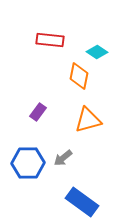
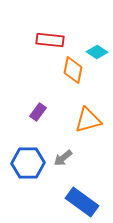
orange diamond: moved 6 px left, 6 px up
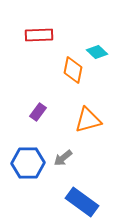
red rectangle: moved 11 px left, 5 px up; rotated 8 degrees counterclockwise
cyan diamond: rotated 10 degrees clockwise
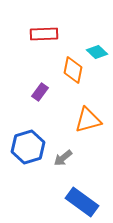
red rectangle: moved 5 px right, 1 px up
purple rectangle: moved 2 px right, 20 px up
blue hexagon: moved 16 px up; rotated 16 degrees counterclockwise
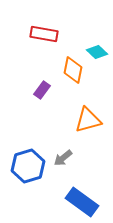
red rectangle: rotated 12 degrees clockwise
purple rectangle: moved 2 px right, 2 px up
blue hexagon: moved 19 px down
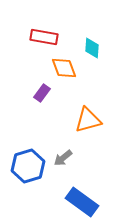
red rectangle: moved 3 px down
cyan diamond: moved 5 px left, 4 px up; rotated 50 degrees clockwise
orange diamond: moved 9 px left, 2 px up; rotated 32 degrees counterclockwise
purple rectangle: moved 3 px down
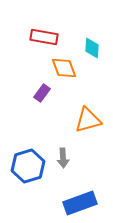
gray arrow: rotated 54 degrees counterclockwise
blue rectangle: moved 2 px left, 1 px down; rotated 56 degrees counterclockwise
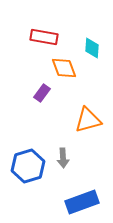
blue rectangle: moved 2 px right, 1 px up
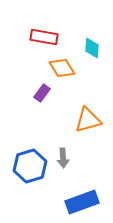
orange diamond: moved 2 px left; rotated 12 degrees counterclockwise
blue hexagon: moved 2 px right
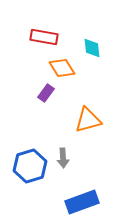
cyan diamond: rotated 10 degrees counterclockwise
purple rectangle: moved 4 px right
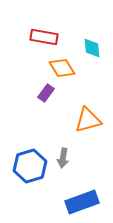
gray arrow: rotated 12 degrees clockwise
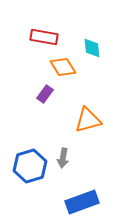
orange diamond: moved 1 px right, 1 px up
purple rectangle: moved 1 px left, 1 px down
